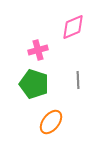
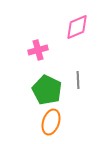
pink diamond: moved 4 px right
green pentagon: moved 13 px right, 6 px down; rotated 8 degrees clockwise
orange ellipse: rotated 20 degrees counterclockwise
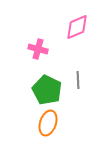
pink cross: moved 1 px up; rotated 30 degrees clockwise
orange ellipse: moved 3 px left, 1 px down
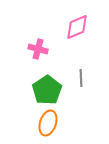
gray line: moved 3 px right, 2 px up
green pentagon: rotated 12 degrees clockwise
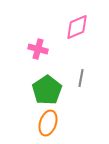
gray line: rotated 12 degrees clockwise
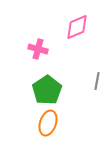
gray line: moved 16 px right, 3 px down
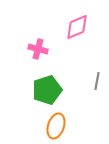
green pentagon: rotated 16 degrees clockwise
orange ellipse: moved 8 px right, 3 px down
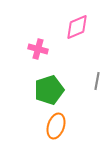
green pentagon: moved 2 px right
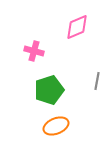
pink cross: moved 4 px left, 2 px down
orange ellipse: rotated 50 degrees clockwise
